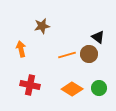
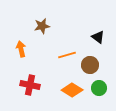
brown circle: moved 1 px right, 11 px down
orange diamond: moved 1 px down
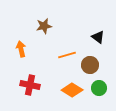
brown star: moved 2 px right
